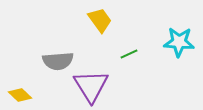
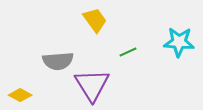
yellow trapezoid: moved 5 px left
green line: moved 1 px left, 2 px up
purple triangle: moved 1 px right, 1 px up
yellow diamond: rotated 15 degrees counterclockwise
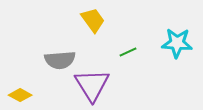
yellow trapezoid: moved 2 px left
cyan star: moved 2 px left, 1 px down
gray semicircle: moved 2 px right, 1 px up
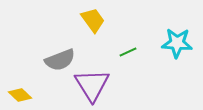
gray semicircle: rotated 16 degrees counterclockwise
yellow diamond: rotated 15 degrees clockwise
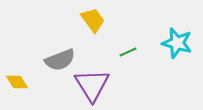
cyan star: rotated 12 degrees clockwise
yellow diamond: moved 3 px left, 13 px up; rotated 15 degrees clockwise
